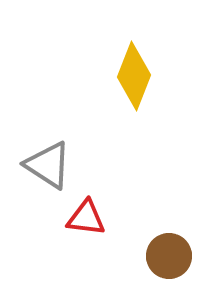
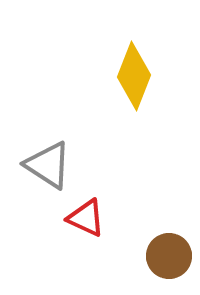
red triangle: rotated 18 degrees clockwise
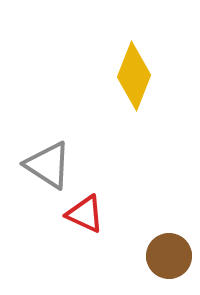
red triangle: moved 1 px left, 4 px up
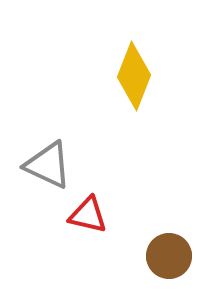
gray triangle: rotated 8 degrees counterclockwise
red triangle: moved 3 px right, 1 px down; rotated 12 degrees counterclockwise
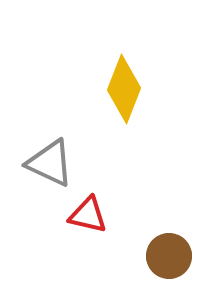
yellow diamond: moved 10 px left, 13 px down
gray triangle: moved 2 px right, 2 px up
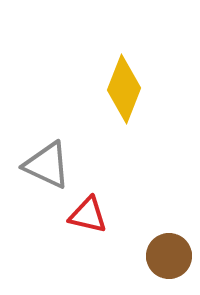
gray triangle: moved 3 px left, 2 px down
